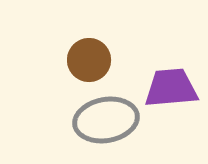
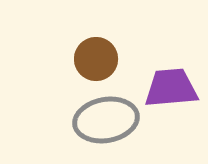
brown circle: moved 7 px right, 1 px up
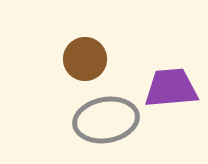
brown circle: moved 11 px left
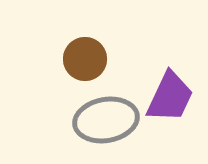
purple trapezoid: moved 1 px left, 9 px down; rotated 120 degrees clockwise
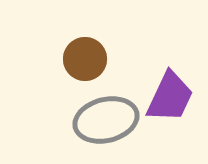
gray ellipse: rotated 4 degrees counterclockwise
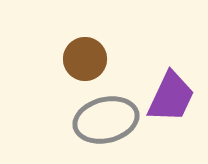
purple trapezoid: moved 1 px right
